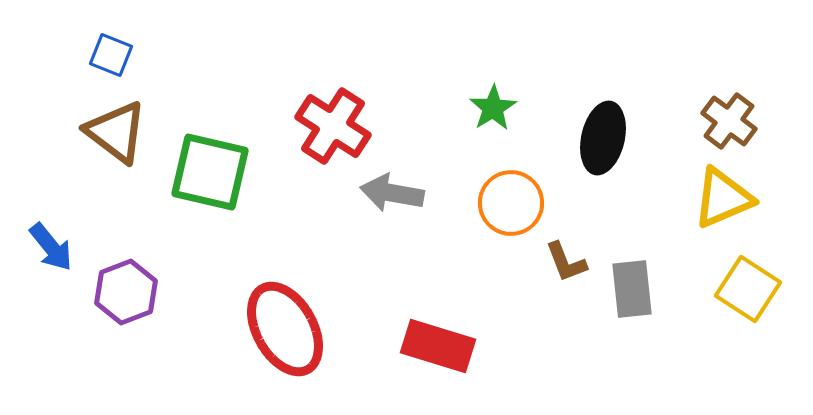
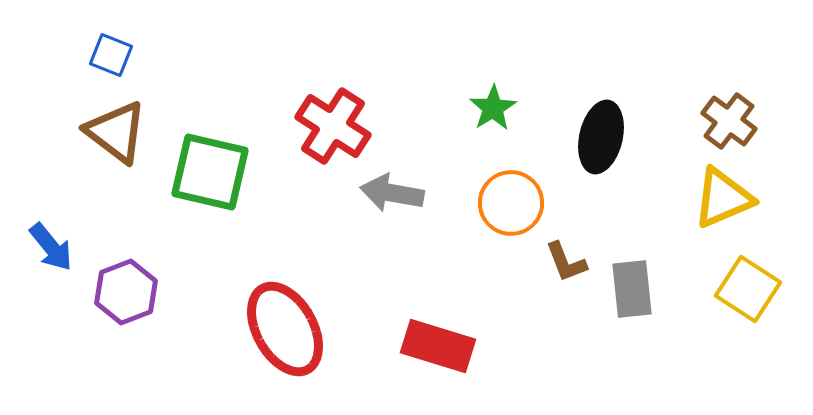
black ellipse: moved 2 px left, 1 px up
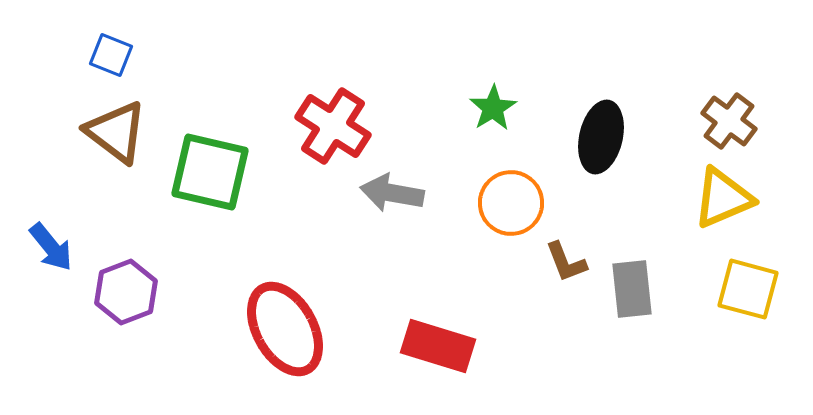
yellow square: rotated 18 degrees counterclockwise
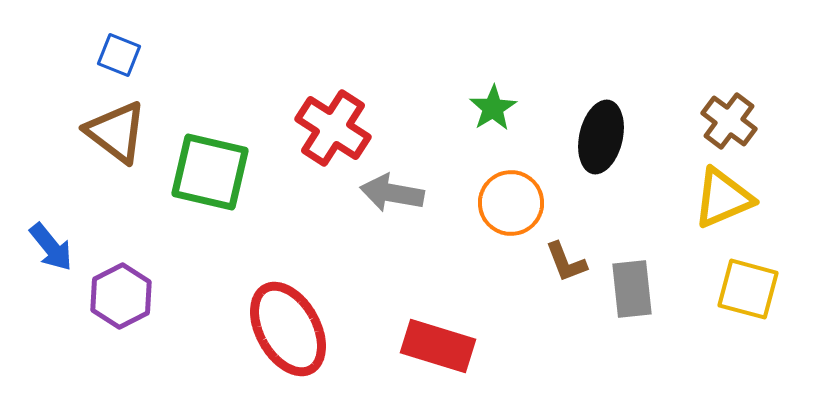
blue square: moved 8 px right
red cross: moved 2 px down
purple hexagon: moved 5 px left, 4 px down; rotated 6 degrees counterclockwise
red ellipse: moved 3 px right
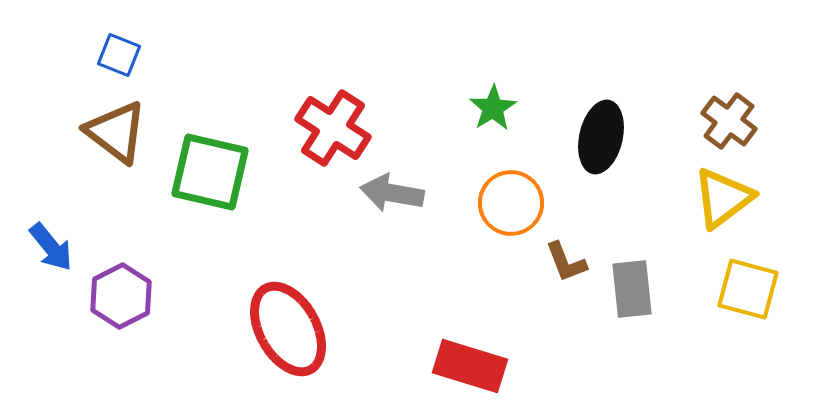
yellow triangle: rotated 14 degrees counterclockwise
red rectangle: moved 32 px right, 20 px down
